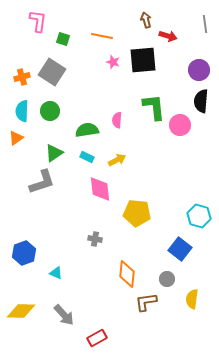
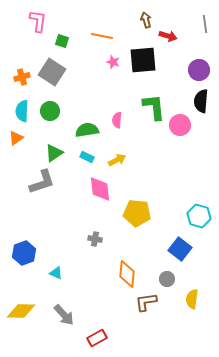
green square: moved 1 px left, 2 px down
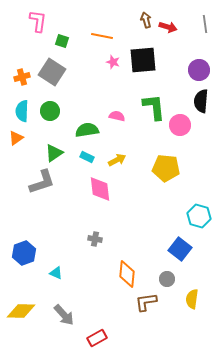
red arrow: moved 9 px up
pink semicircle: moved 4 px up; rotated 98 degrees clockwise
yellow pentagon: moved 29 px right, 45 px up
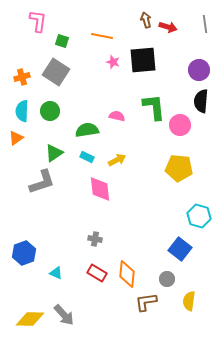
gray square: moved 4 px right
yellow pentagon: moved 13 px right
yellow semicircle: moved 3 px left, 2 px down
yellow diamond: moved 9 px right, 8 px down
red rectangle: moved 65 px up; rotated 60 degrees clockwise
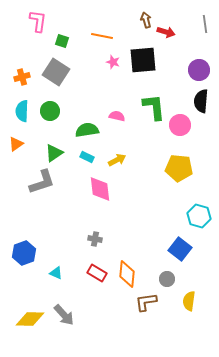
red arrow: moved 2 px left, 5 px down
orange triangle: moved 6 px down
